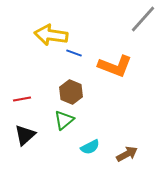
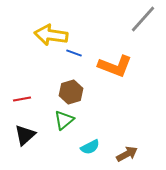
brown hexagon: rotated 20 degrees clockwise
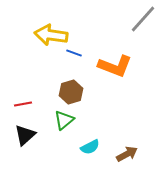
red line: moved 1 px right, 5 px down
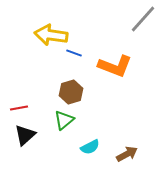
red line: moved 4 px left, 4 px down
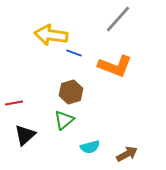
gray line: moved 25 px left
red line: moved 5 px left, 5 px up
cyan semicircle: rotated 12 degrees clockwise
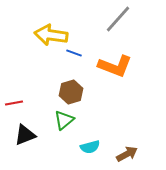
black triangle: rotated 20 degrees clockwise
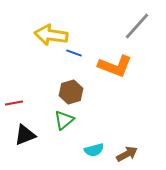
gray line: moved 19 px right, 7 px down
cyan semicircle: moved 4 px right, 3 px down
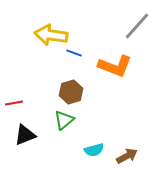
brown arrow: moved 2 px down
